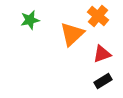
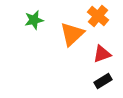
green star: moved 4 px right
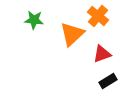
green star: rotated 18 degrees clockwise
black rectangle: moved 5 px right
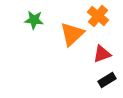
black rectangle: moved 1 px left, 1 px up
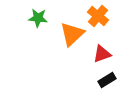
green star: moved 4 px right, 2 px up
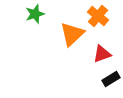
green star: moved 3 px left, 4 px up; rotated 24 degrees counterclockwise
black rectangle: moved 4 px right, 1 px up
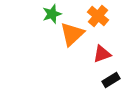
green star: moved 17 px right
black rectangle: moved 1 px down
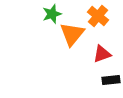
orange triangle: rotated 8 degrees counterclockwise
black rectangle: rotated 24 degrees clockwise
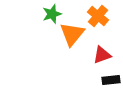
red triangle: moved 1 px down
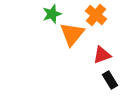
orange cross: moved 2 px left, 1 px up
black rectangle: moved 1 px left; rotated 66 degrees clockwise
